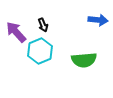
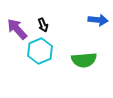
purple arrow: moved 1 px right, 3 px up
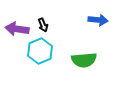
purple arrow: rotated 40 degrees counterclockwise
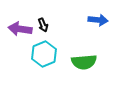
purple arrow: moved 3 px right
cyan hexagon: moved 4 px right, 3 px down
green semicircle: moved 2 px down
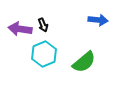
green semicircle: rotated 35 degrees counterclockwise
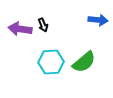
cyan hexagon: moved 7 px right, 8 px down; rotated 20 degrees clockwise
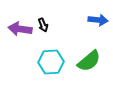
green semicircle: moved 5 px right, 1 px up
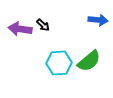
black arrow: rotated 24 degrees counterclockwise
cyan hexagon: moved 8 px right, 1 px down
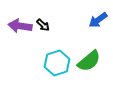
blue arrow: rotated 138 degrees clockwise
purple arrow: moved 3 px up
cyan hexagon: moved 2 px left; rotated 15 degrees counterclockwise
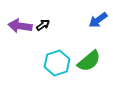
black arrow: rotated 80 degrees counterclockwise
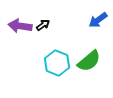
cyan hexagon: rotated 20 degrees counterclockwise
